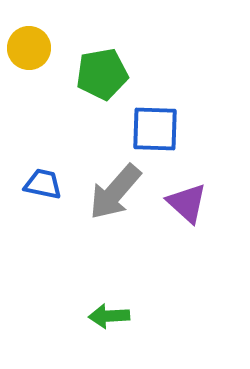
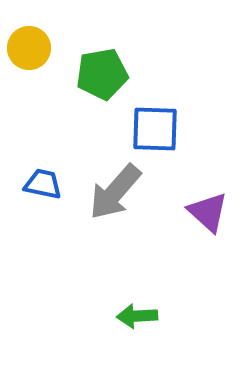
purple triangle: moved 21 px right, 9 px down
green arrow: moved 28 px right
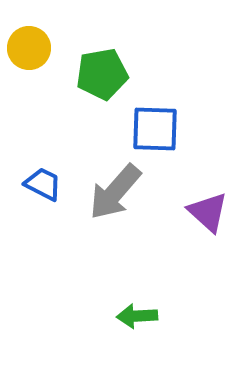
blue trapezoid: rotated 15 degrees clockwise
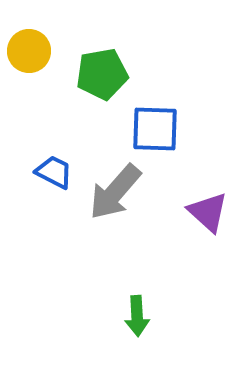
yellow circle: moved 3 px down
blue trapezoid: moved 11 px right, 12 px up
green arrow: rotated 90 degrees counterclockwise
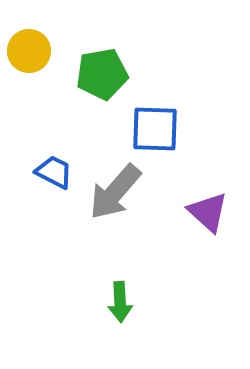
green arrow: moved 17 px left, 14 px up
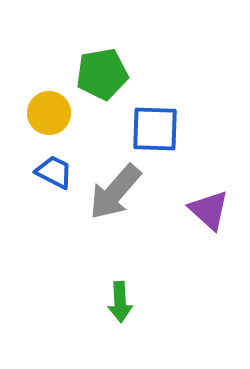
yellow circle: moved 20 px right, 62 px down
purple triangle: moved 1 px right, 2 px up
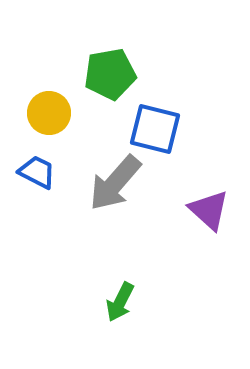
green pentagon: moved 8 px right
blue square: rotated 12 degrees clockwise
blue trapezoid: moved 17 px left
gray arrow: moved 9 px up
green arrow: rotated 30 degrees clockwise
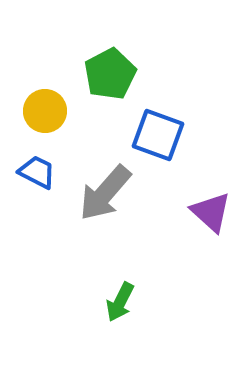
green pentagon: rotated 18 degrees counterclockwise
yellow circle: moved 4 px left, 2 px up
blue square: moved 3 px right, 6 px down; rotated 6 degrees clockwise
gray arrow: moved 10 px left, 10 px down
purple triangle: moved 2 px right, 2 px down
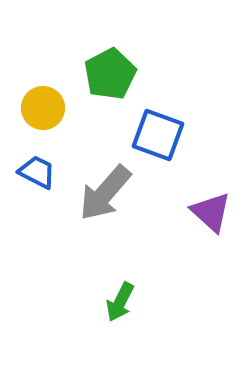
yellow circle: moved 2 px left, 3 px up
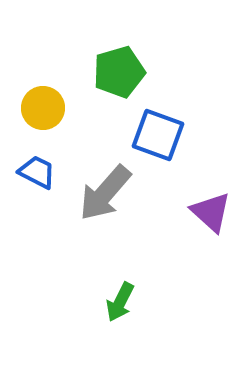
green pentagon: moved 9 px right, 2 px up; rotated 12 degrees clockwise
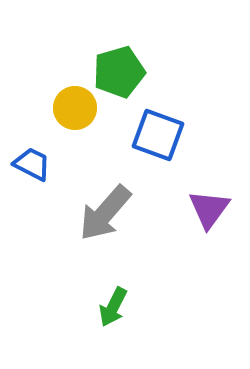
yellow circle: moved 32 px right
blue trapezoid: moved 5 px left, 8 px up
gray arrow: moved 20 px down
purple triangle: moved 2 px left, 3 px up; rotated 24 degrees clockwise
green arrow: moved 7 px left, 5 px down
